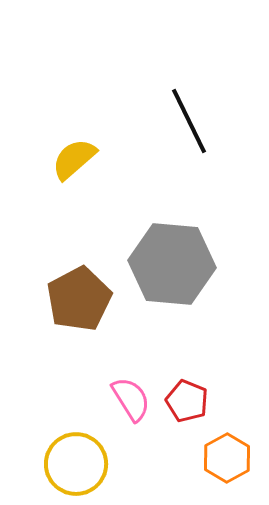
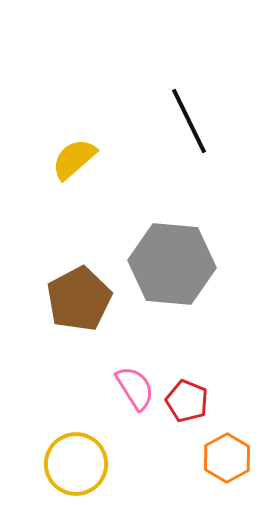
pink semicircle: moved 4 px right, 11 px up
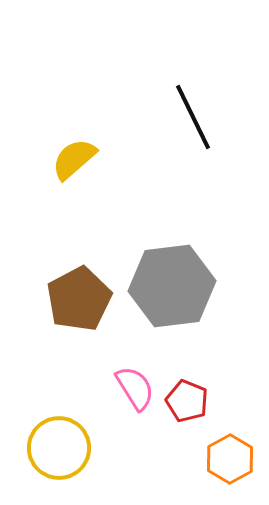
black line: moved 4 px right, 4 px up
gray hexagon: moved 22 px down; rotated 12 degrees counterclockwise
orange hexagon: moved 3 px right, 1 px down
yellow circle: moved 17 px left, 16 px up
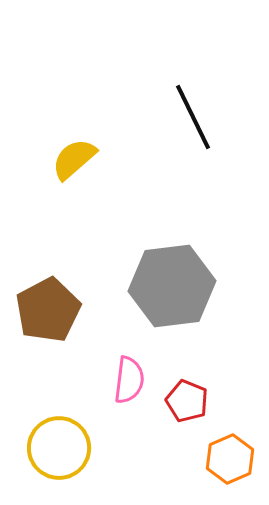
brown pentagon: moved 31 px left, 11 px down
pink semicircle: moved 6 px left, 8 px up; rotated 39 degrees clockwise
orange hexagon: rotated 6 degrees clockwise
